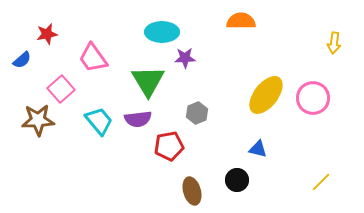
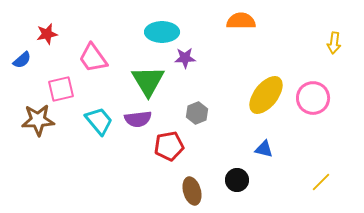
pink square: rotated 28 degrees clockwise
blue triangle: moved 6 px right
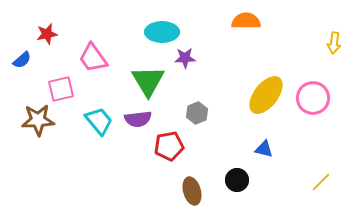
orange semicircle: moved 5 px right
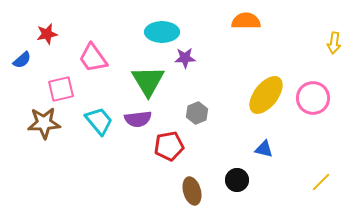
brown star: moved 6 px right, 3 px down
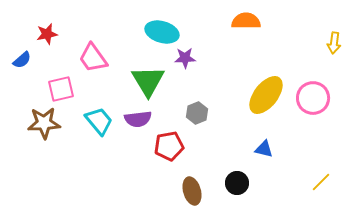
cyan ellipse: rotated 16 degrees clockwise
black circle: moved 3 px down
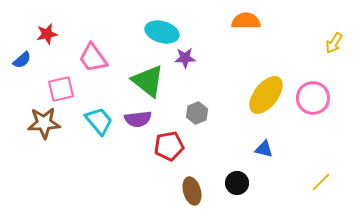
yellow arrow: rotated 25 degrees clockwise
green triangle: rotated 21 degrees counterclockwise
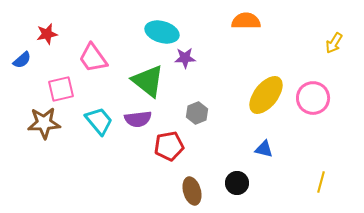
yellow line: rotated 30 degrees counterclockwise
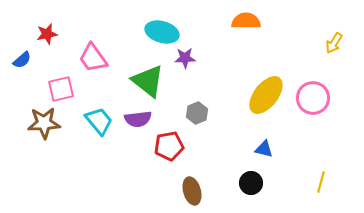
black circle: moved 14 px right
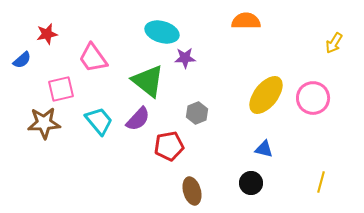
purple semicircle: rotated 40 degrees counterclockwise
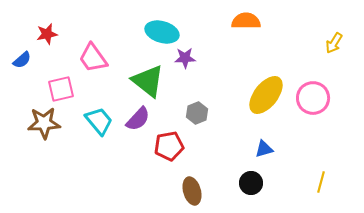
blue triangle: rotated 30 degrees counterclockwise
